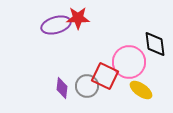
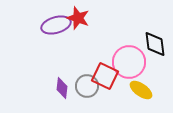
red star: rotated 20 degrees clockwise
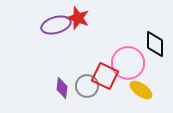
black diamond: rotated 8 degrees clockwise
pink circle: moved 1 px left, 1 px down
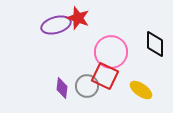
pink circle: moved 17 px left, 11 px up
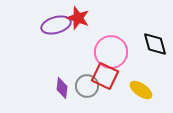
black diamond: rotated 16 degrees counterclockwise
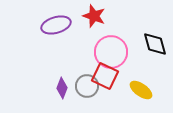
red star: moved 16 px right, 2 px up
purple diamond: rotated 15 degrees clockwise
